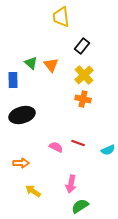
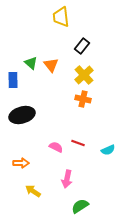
pink arrow: moved 4 px left, 5 px up
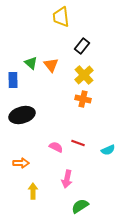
yellow arrow: rotated 56 degrees clockwise
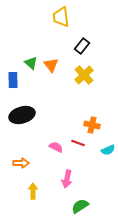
orange cross: moved 9 px right, 26 px down
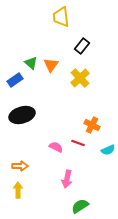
orange triangle: rotated 14 degrees clockwise
yellow cross: moved 4 px left, 3 px down
blue rectangle: moved 2 px right; rotated 56 degrees clockwise
orange cross: rotated 14 degrees clockwise
orange arrow: moved 1 px left, 3 px down
yellow arrow: moved 15 px left, 1 px up
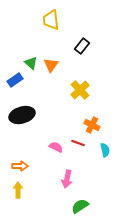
yellow trapezoid: moved 10 px left, 3 px down
yellow cross: moved 12 px down
cyan semicircle: moved 3 px left; rotated 80 degrees counterclockwise
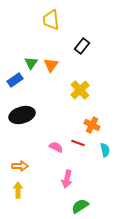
green triangle: rotated 24 degrees clockwise
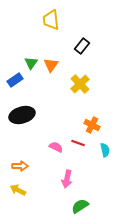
yellow cross: moved 6 px up
yellow arrow: rotated 63 degrees counterclockwise
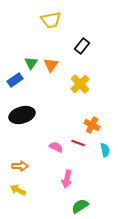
yellow trapezoid: rotated 95 degrees counterclockwise
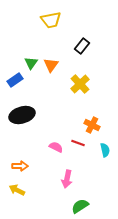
yellow arrow: moved 1 px left
